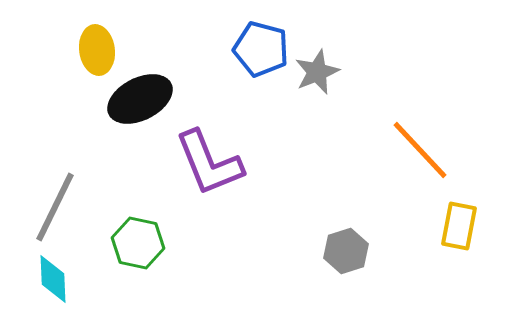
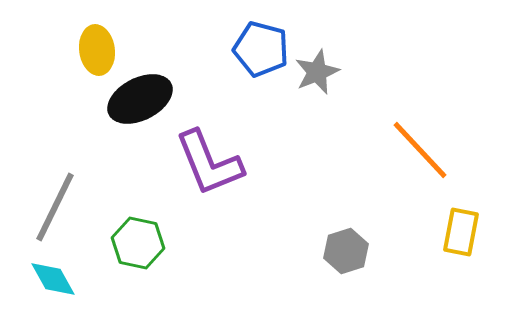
yellow rectangle: moved 2 px right, 6 px down
cyan diamond: rotated 27 degrees counterclockwise
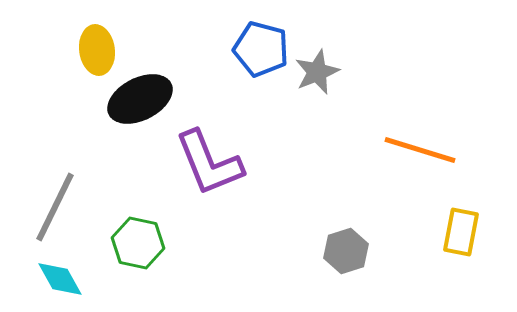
orange line: rotated 30 degrees counterclockwise
cyan diamond: moved 7 px right
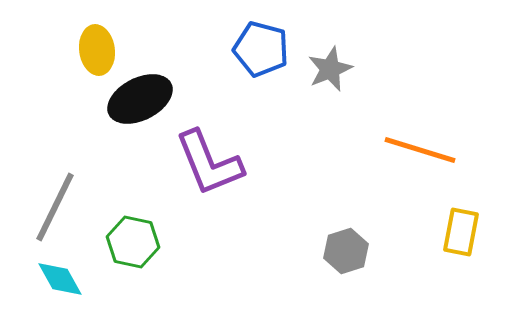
gray star: moved 13 px right, 3 px up
green hexagon: moved 5 px left, 1 px up
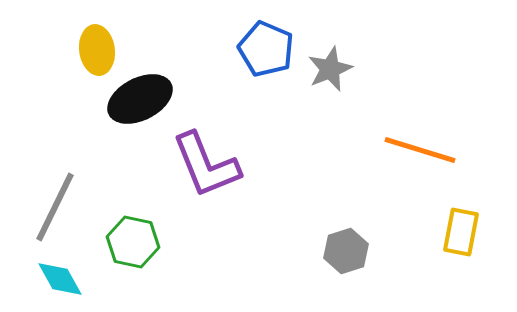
blue pentagon: moved 5 px right; rotated 8 degrees clockwise
purple L-shape: moved 3 px left, 2 px down
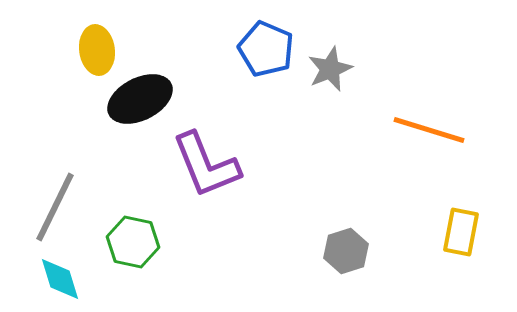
orange line: moved 9 px right, 20 px up
cyan diamond: rotated 12 degrees clockwise
